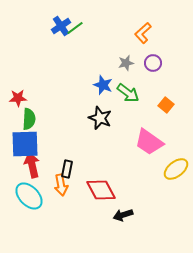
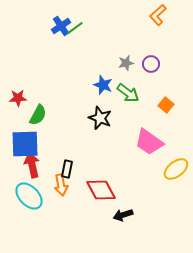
orange L-shape: moved 15 px right, 18 px up
purple circle: moved 2 px left, 1 px down
green semicircle: moved 9 px right, 4 px up; rotated 25 degrees clockwise
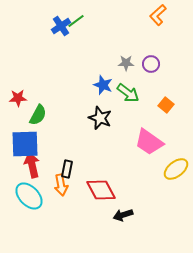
green line: moved 1 px right, 7 px up
gray star: rotated 14 degrees clockwise
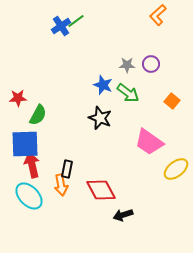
gray star: moved 1 px right, 2 px down
orange square: moved 6 px right, 4 px up
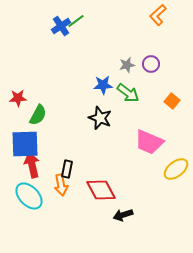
gray star: rotated 14 degrees counterclockwise
blue star: rotated 24 degrees counterclockwise
pink trapezoid: rotated 12 degrees counterclockwise
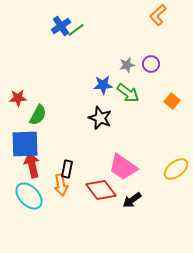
green line: moved 9 px down
pink trapezoid: moved 26 px left, 25 px down; rotated 12 degrees clockwise
red diamond: rotated 8 degrees counterclockwise
black arrow: moved 9 px right, 15 px up; rotated 18 degrees counterclockwise
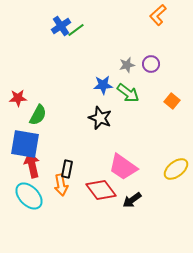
blue square: rotated 12 degrees clockwise
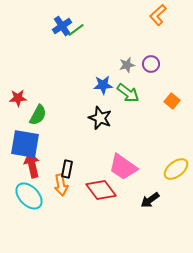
blue cross: moved 1 px right
black arrow: moved 18 px right
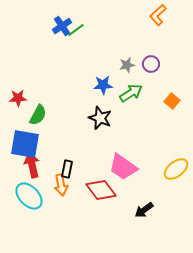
green arrow: moved 3 px right; rotated 70 degrees counterclockwise
black arrow: moved 6 px left, 10 px down
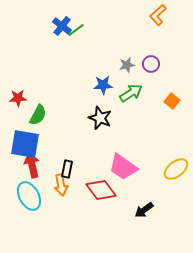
blue cross: rotated 18 degrees counterclockwise
cyan ellipse: rotated 16 degrees clockwise
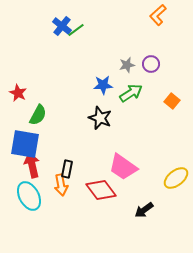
red star: moved 5 px up; rotated 30 degrees clockwise
yellow ellipse: moved 9 px down
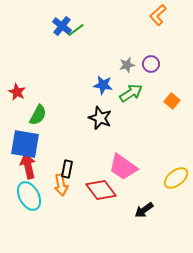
blue star: rotated 12 degrees clockwise
red star: moved 1 px left, 1 px up
red arrow: moved 4 px left, 1 px down
